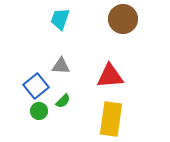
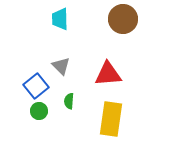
cyan trapezoid: rotated 20 degrees counterclockwise
gray triangle: rotated 42 degrees clockwise
red triangle: moved 2 px left, 2 px up
green semicircle: moved 6 px right; rotated 140 degrees clockwise
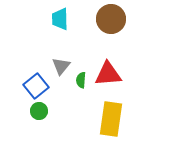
brown circle: moved 12 px left
gray triangle: rotated 24 degrees clockwise
green semicircle: moved 12 px right, 21 px up
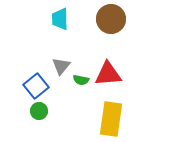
green semicircle: rotated 84 degrees counterclockwise
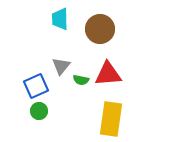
brown circle: moved 11 px left, 10 px down
blue square: rotated 15 degrees clockwise
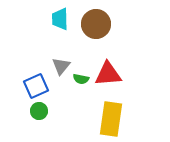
brown circle: moved 4 px left, 5 px up
green semicircle: moved 1 px up
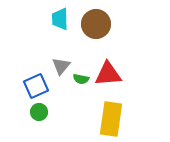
green circle: moved 1 px down
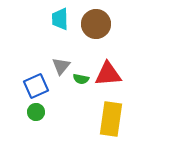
green circle: moved 3 px left
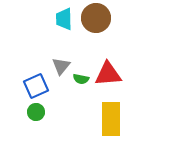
cyan trapezoid: moved 4 px right
brown circle: moved 6 px up
yellow rectangle: rotated 8 degrees counterclockwise
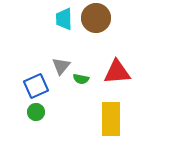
red triangle: moved 9 px right, 2 px up
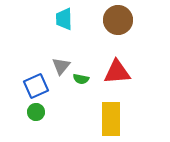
brown circle: moved 22 px right, 2 px down
